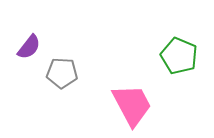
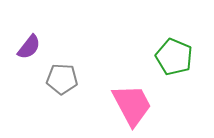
green pentagon: moved 5 px left, 1 px down
gray pentagon: moved 6 px down
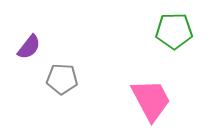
green pentagon: moved 26 px up; rotated 24 degrees counterclockwise
pink trapezoid: moved 19 px right, 5 px up
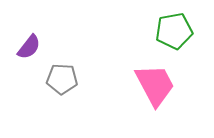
green pentagon: rotated 9 degrees counterclockwise
pink trapezoid: moved 4 px right, 15 px up
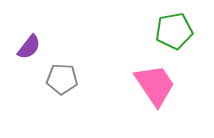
pink trapezoid: rotated 6 degrees counterclockwise
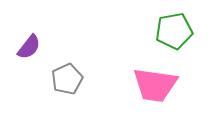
gray pentagon: moved 5 px right; rotated 28 degrees counterclockwise
pink trapezoid: rotated 132 degrees clockwise
